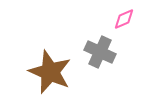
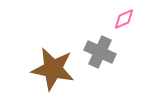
brown star: moved 3 px right, 3 px up; rotated 12 degrees counterclockwise
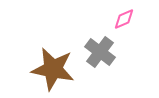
gray cross: rotated 12 degrees clockwise
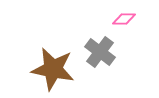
pink diamond: rotated 25 degrees clockwise
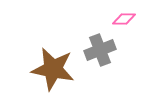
gray cross: moved 2 px up; rotated 32 degrees clockwise
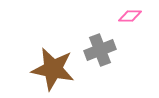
pink diamond: moved 6 px right, 3 px up
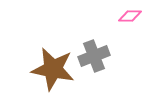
gray cross: moved 6 px left, 6 px down
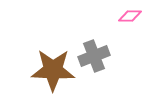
brown star: moved 1 px down; rotated 9 degrees counterclockwise
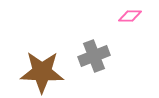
brown star: moved 11 px left, 2 px down
